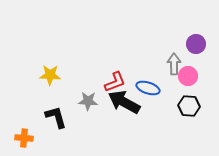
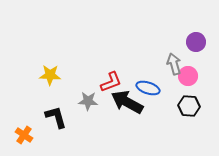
purple circle: moved 2 px up
gray arrow: rotated 15 degrees counterclockwise
red L-shape: moved 4 px left
black arrow: moved 3 px right
orange cross: moved 3 px up; rotated 30 degrees clockwise
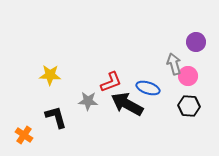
black arrow: moved 2 px down
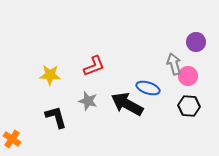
red L-shape: moved 17 px left, 16 px up
gray star: rotated 12 degrees clockwise
orange cross: moved 12 px left, 4 px down
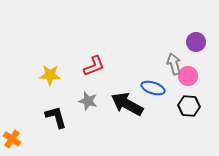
blue ellipse: moved 5 px right
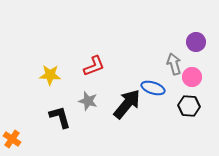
pink circle: moved 4 px right, 1 px down
black arrow: rotated 100 degrees clockwise
black L-shape: moved 4 px right
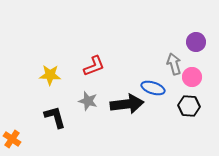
black arrow: rotated 44 degrees clockwise
black L-shape: moved 5 px left
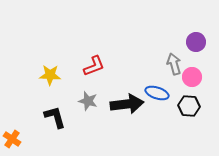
blue ellipse: moved 4 px right, 5 px down
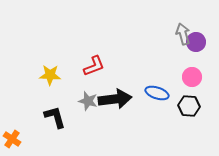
gray arrow: moved 9 px right, 30 px up
black arrow: moved 12 px left, 5 px up
